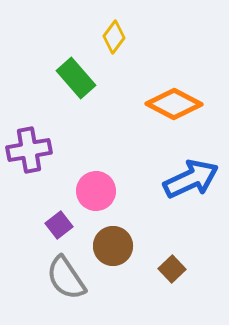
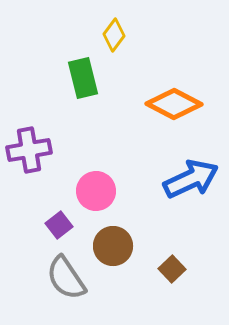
yellow diamond: moved 2 px up
green rectangle: moved 7 px right; rotated 27 degrees clockwise
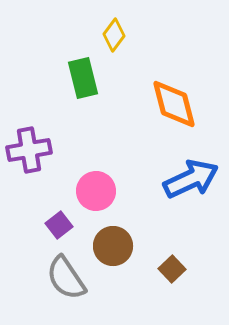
orange diamond: rotated 48 degrees clockwise
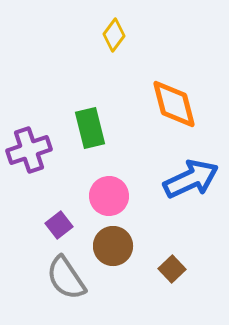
green rectangle: moved 7 px right, 50 px down
purple cross: rotated 9 degrees counterclockwise
pink circle: moved 13 px right, 5 px down
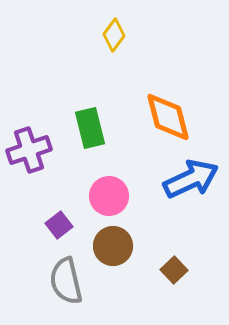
orange diamond: moved 6 px left, 13 px down
brown square: moved 2 px right, 1 px down
gray semicircle: moved 3 px down; rotated 21 degrees clockwise
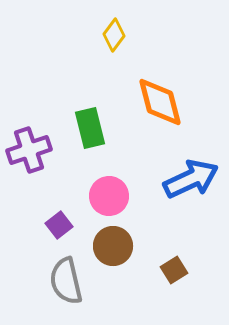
orange diamond: moved 8 px left, 15 px up
brown square: rotated 12 degrees clockwise
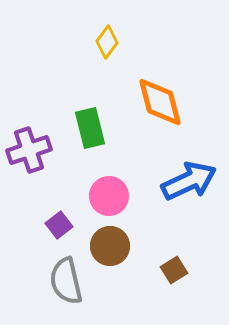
yellow diamond: moved 7 px left, 7 px down
blue arrow: moved 2 px left, 2 px down
brown circle: moved 3 px left
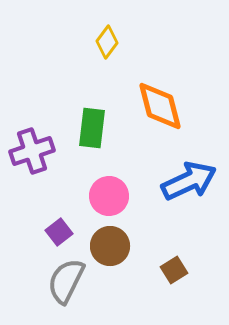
orange diamond: moved 4 px down
green rectangle: moved 2 px right; rotated 21 degrees clockwise
purple cross: moved 3 px right, 1 px down
purple square: moved 7 px down
gray semicircle: rotated 39 degrees clockwise
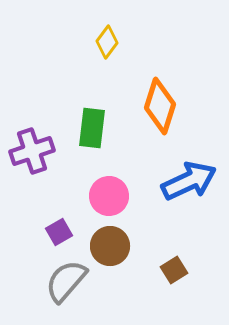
orange diamond: rotated 32 degrees clockwise
purple square: rotated 8 degrees clockwise
gray semicircle: rotated 15 degrees clockwise
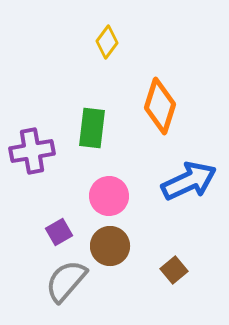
purple cross: rotated 9 degrees clockwise
brown square: rotated 8 degrees counterclockwise
